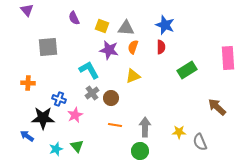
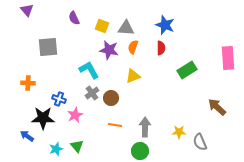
red semicircle: moved 1 px down
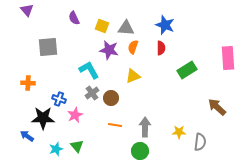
gray semicircle: rotated 150 degrees counterclockwise
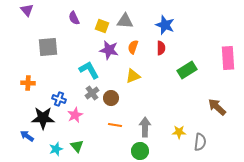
gray triangle: moved 1 px left, 7 px up
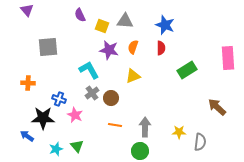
purple semicircle: moved 6 px right, 3 px up
pink star: rotated 21 degrees counterclockwise
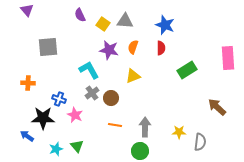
yellow square: moved 1 px right, 2 px up; rotated 16 degrees clockwise
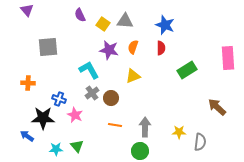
cyan star: rotated 16 degrees clockwise
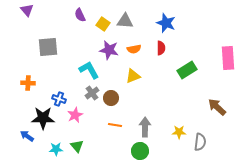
blue star: moved 1 px right, 2 px up
orange semicircle: moved 1 px right, 2 px down; rotated 120 degrees counterclockwise
pink star: rotated 21 degrees clockwise
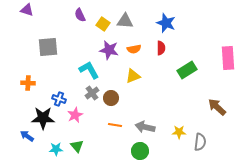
purple triangle: rotated 32 degrees counterclockwise
gray arrow: rotated 78 degrees counterclockwise
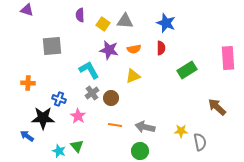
purple semicircle: rotated 24 degrees clockwise
gray square: moved 4 px right, 1 px up
pink star: moved 3 px right, 1 px down; rotated 14 degrees counterclockwise
yellow star: moved 2 px right, 1 px up
gray semicircle: rotated 18 degrees counterclockwise
cyan star: moved 3 px right, 2 px down; rotated 24 degrees clockwise
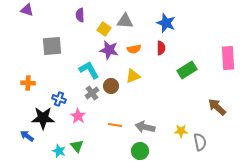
yellow square: moved 1 px right, 5 px down
brown circle: moved 12 px up
